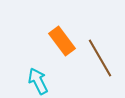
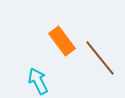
brown line: rotated 9 degrees counterclockwise
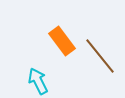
brown line: moved 2 px up
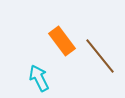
cyan arrow: moved 1 px right, 3 px up
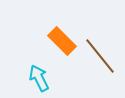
orange rectangle: rotated 8 degrees counterclockwise
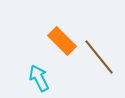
brown line: moved 1 px left, 1 px down
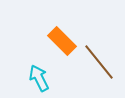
brown line: moved 5 px down
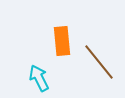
orange rectangle: rotated 40 degrees clockwise
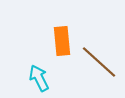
brown line: rotated 9 degrees counterclockwise
